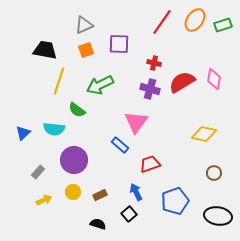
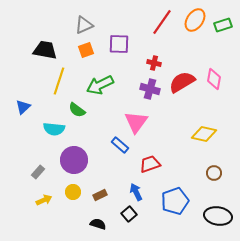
blue triangle: moved 26 px up
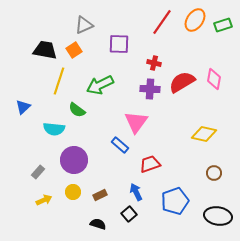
orange square: moved 12 px left; rotated 14 degrees counterclockwise
purple cross: rotated 12 degrees counterclockwise
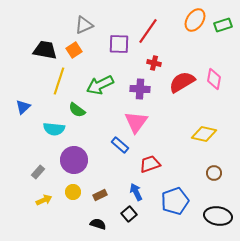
red line: moved 14 px left, 9 px down
purple cross: moved 10 px left
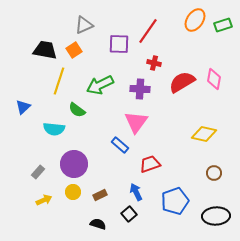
purple circle: moved 4 px down
black ellipse: moved 2 px left; rotated 12 degrees counterclockwise
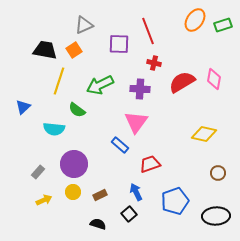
red line: rotated 56 degrees counterclockwise
brown circle: moved 4 px right
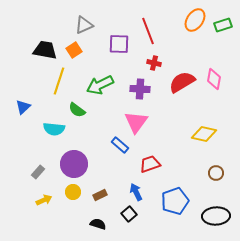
brown circle: moved 2 px left
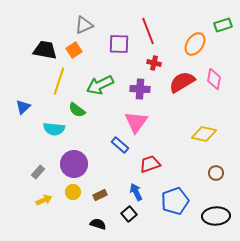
orange ellipse: moved 24 px down
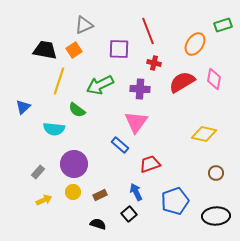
purple square: moved 5 px down
